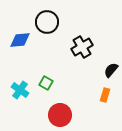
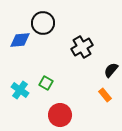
black circle: moved 4 px left, 1 px down
orange rectangle: rotated 56 degrees counterclockwise
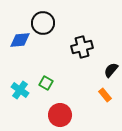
black cross: rotated 15 degrees clockwise
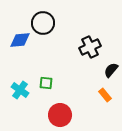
black cross: moved 8 px right; rotated 10 degrees counterclockwise
green square: rotated 24 degrees counterclockwise
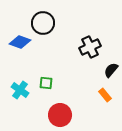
blue diamond: moved 2 px down; rotated 25 degrees clockwise
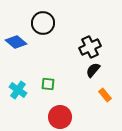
blue diamond: moved 4 px left; rotated 20 degrees clockwise
black semicircle: moved 18 px left
green square: moved 2 px right, 1 px down
cyan cross: moved 2 px left
red circle: moved 2 px down
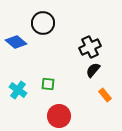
red circle: moved 1 px left, 1 px up
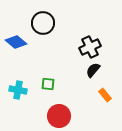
cyan cross: rotated 24 degrees counterclockwise
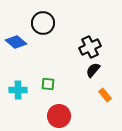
cyan cross: rotated 12 degrees counterclockwise
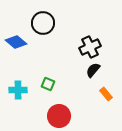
green square: rotated 16 degrees clockwise
orange rectangle: moved 1 px right, 1 px up
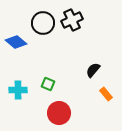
black cross: moved 18 px left, 27 px up
red circle: moved 3 px up
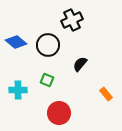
black circle: moved 5 px right, 22 px down
black semicircle: moved 13 px left, 6 px up
green square: moved 1 px left, 4 px up
